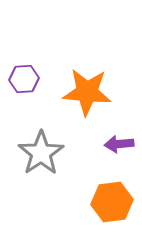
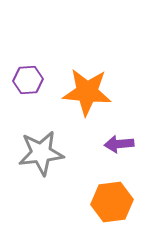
purple hexagon: moved 4 px right, 1 px down
gray star: rotated 27 degrees clockwise
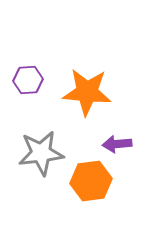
purple arrow: moved 2 px left
orange hexagon: moved 21 px left, 21 px up
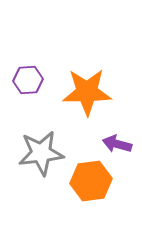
orange star: rotated 6 degrees counterclockwise
purple arrow: rotated 20 degrees clockwise
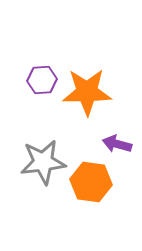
purple hexagon: moved 14 px right
gray star: moved 2 px right, 9 px down
orange hexagon: moved 1 px down; rotated 15 degrees clockwise
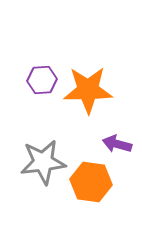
orange star: moved 1 px right, 2 px up
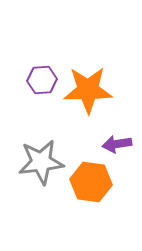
purple arrow: rotated 24 degrees counterclockwise
gray star: moved 2 px left
